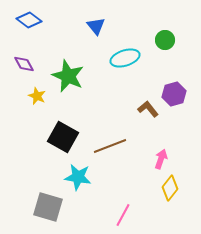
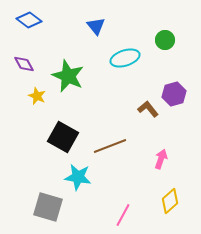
yellow diamond: moved 13 px down; rotated 10 degrees clockwise
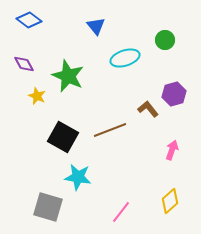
brown line: moved 16 px up
pink arrow: moved 11 px right, 9 px up
pink line: moved 2 px left, 3 px up; rotated 10 degrees clockwise
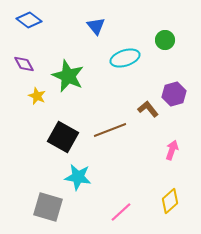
pink line: rotated 10 degrees clockwise
